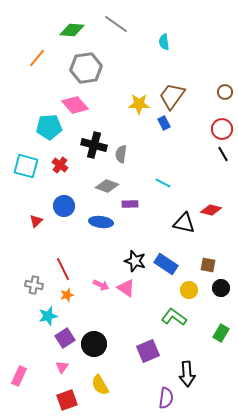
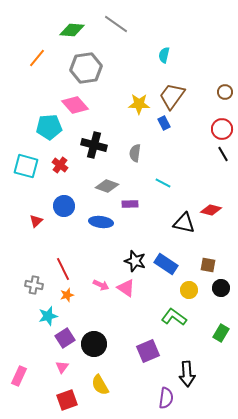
cyan semicircle at (164, 42): moved 13 px down; rotated 21 degrees clockwise
gray semicircle at (121, 154): moved 14 px right, 1 px up
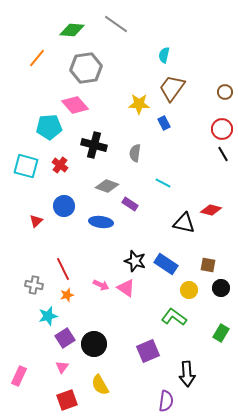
brown trapezoid at (172, 96): moved 8 px up
purple rectangle at (130, 204): rotated 35 degrees clockwise
purple semicircle at (166, 398): moved 3 px down
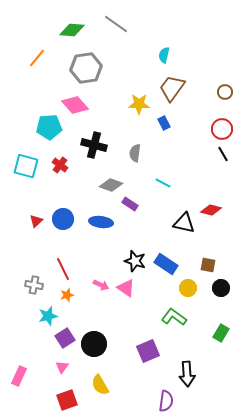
gray diamond at (107, 186): moved 4 px right, 1 px up
blue circle at (64, 206): moved 1 px left, 13 px down
yellow circle at (189, 290): moved 1 px left, 2 px up
